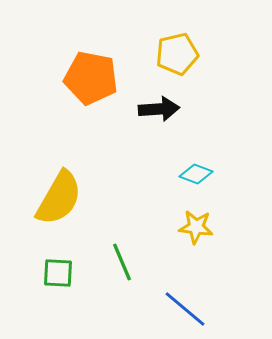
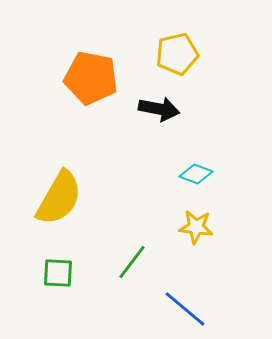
black arrow: rotated 15 degrees clockwise
green line: moved 10 px right; rotated 60 degrees clockwise
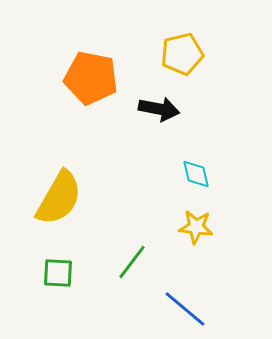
yellow pentagon: moved 5 px right
cyan diamond: rotated 56 degrees clockwise
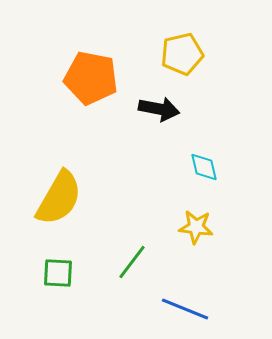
cyan diamond: moved 8 px right, 7 px up
blue line: rotated 18 degrees counterclockwise
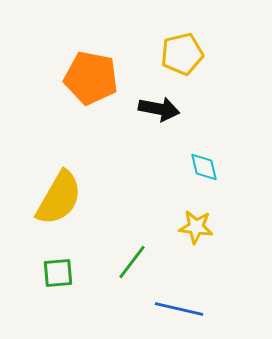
green square: rotated 8 degrees counterclockwise
blue line: moved 6 px left; rotated 9 degrees counterclockwise
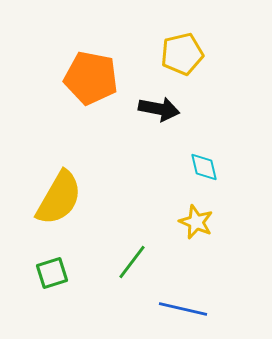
yellow star: moved 5 px up; rotated 16 degrees clockwise
green square: moved 6 px left; rotated 12 degrees counterclockwise
blue line: moved 4 px right
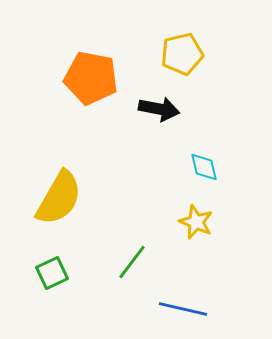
green square: rotated 8 degrees counterclockwise
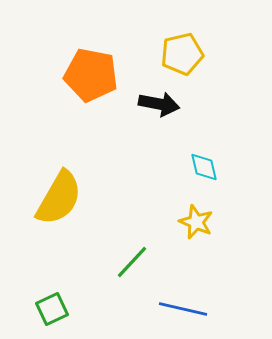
orange pentagon: moved 3 px up
black arrow: moved 5 px up
green line: rotated 6 degrees clockwise
green square: moved 36 px down
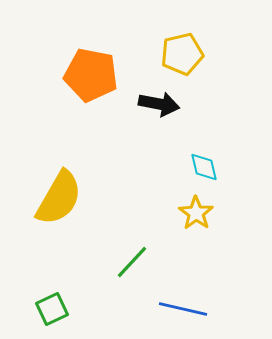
yellow star: moved 9 px up; rotated 12 degrees clockwise
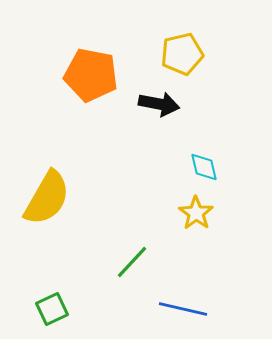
yellow semicircle: moved 12 px left
